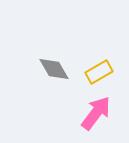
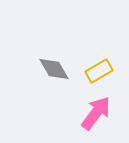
yellow rectangle: moved 1 px up
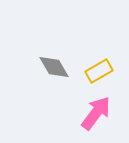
gray diamond: moved 2 px up
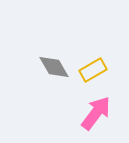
yellow rectangle: moved 6 px left, 1 px up
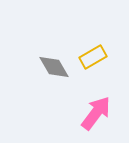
yellow rectangle: moved 13 px up
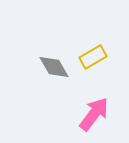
pink arrow: moved 2 px left, 1 px down
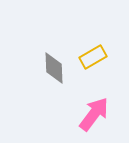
gray diamond: moved 1 px down; rotated 28 degrees clockwise
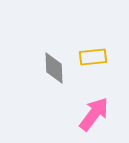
yellow rectangle: rotated 24 degrees clockwise
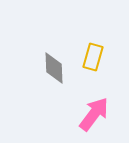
yellow rectangle: rotated 68 degrees counterclockwise
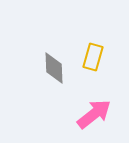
pink arrow: rotated 15 degrees clockwise
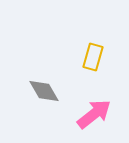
gray diamond: moved 10 px left, 23 px down; rotated 28 degrees counterclockwise
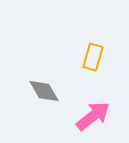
pink arrow: moved 1 px left, 2 px down
